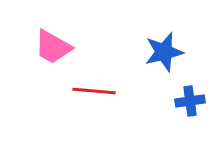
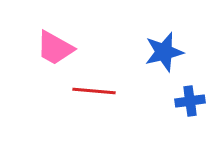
pink trapezoid: moved 2 px right, 1 px down
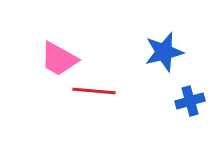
pink trapezoid: moved 4 px right, 11 px down
blue cross: rotated 8 degrees counterclockwise
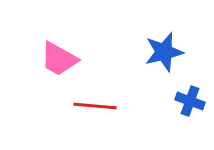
red line: moved 1 px right, 15 px down
blue cross: rotated 36 degrees clockwise
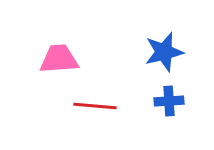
pink trapezoid: rotated 147 degrees clockwise
blue cross: moved 21 px left; rotated 24 degrees counterclockwise
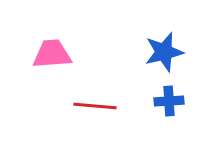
pink trapezoid: moved 7 px left, 5 px up
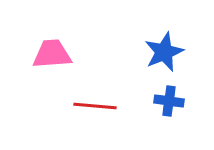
blue star: rotated 9 degrees counterclockwise
blue cross: rotated 12 degrees clockwise
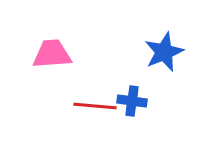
blue cross: moved 37 px left
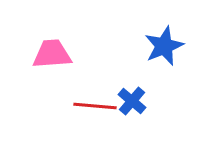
blue star: moved 6 px up
blue cross: rotated 32 degrees clockwise
